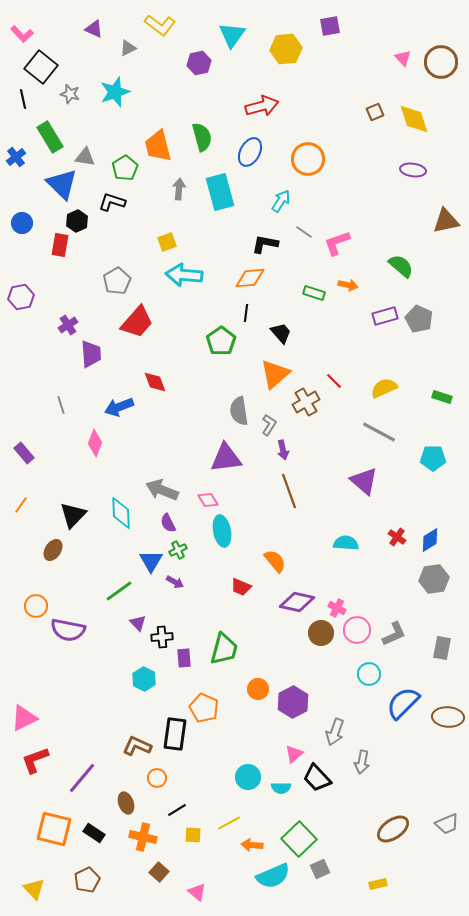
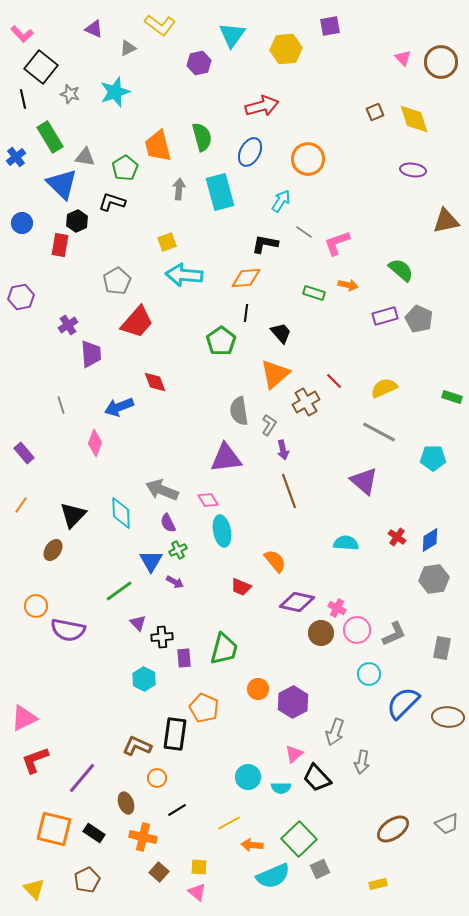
green semicircle at (401, 266): moved 4 px down
orange diamond at (250, 278): moved 4 px left
green rectangle at (442, 397): moved 10 px right
yellow square at (193, 835): moved 6 px right, 32 px down
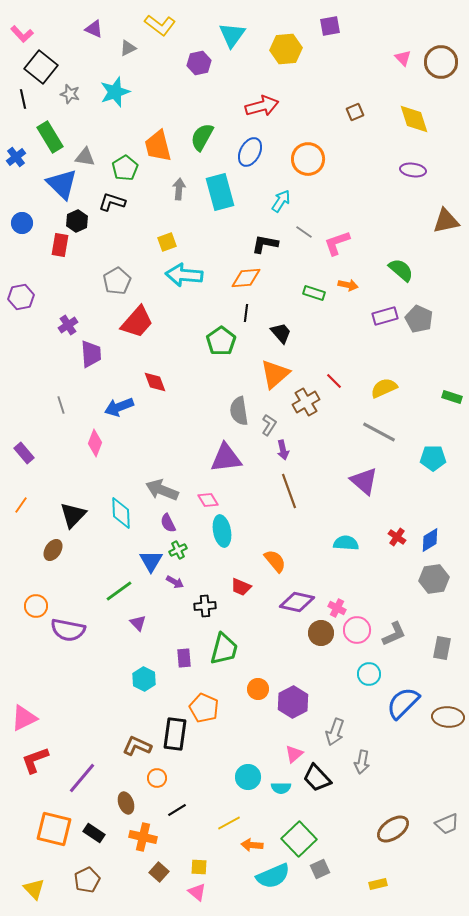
brown square at (375, 112): moved 20 px left
green semicircle at (202, 137): rotated 136 degrees counterclockwise
black cross at (162, 637): moved 43 px right, 31 px up
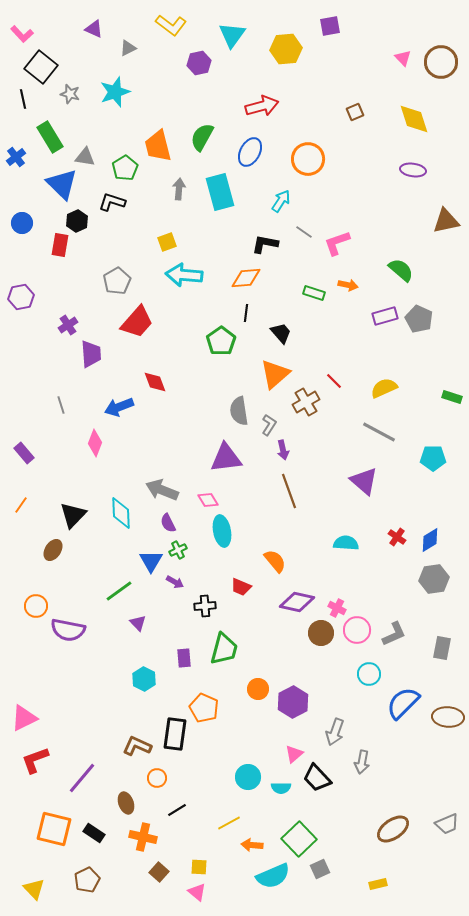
yellow L-shape at (160, 25): moved 11 px right
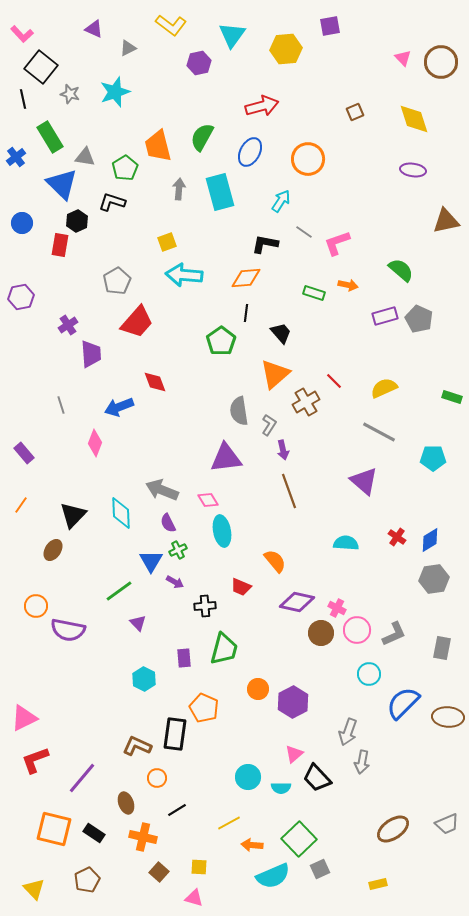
gray arrow at (335, 732): moved 13 px right
pink triangle at (197, 892): moved 3 px left, 6 px down; rotated 24 degrees counterclockwise
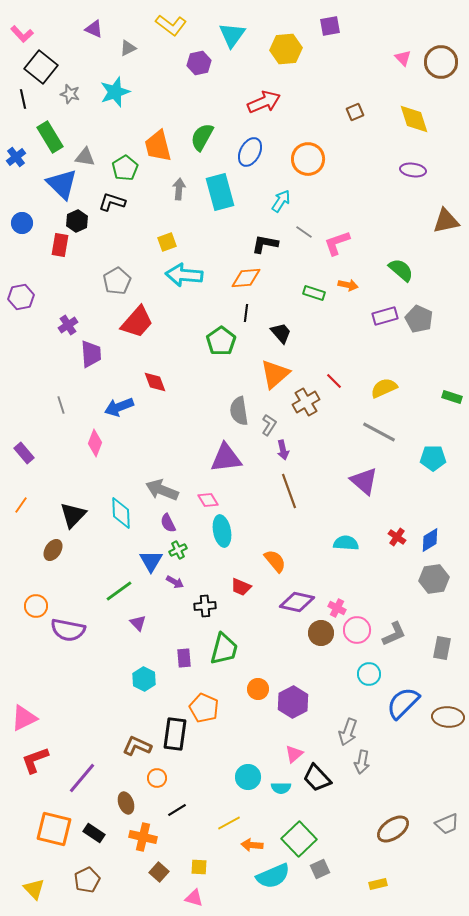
red arrow at (262, 106): moved 2 px right, 4 px up; rotated 8 degrees counterclockwise
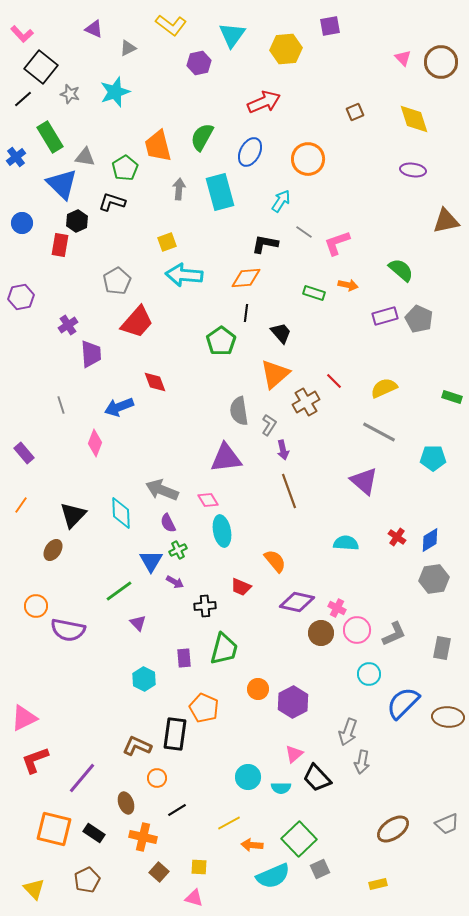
black line at (23, 99): rotated 60 degrees clockwise
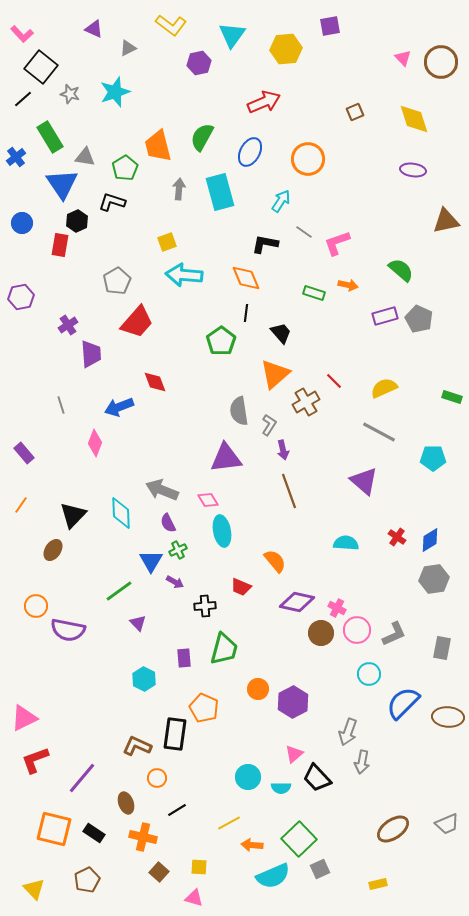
blue triangle at (62, 184): rotated 12 degrees clockwise
orange diamond at (246, 278): rotated 72 degrees clockwise
